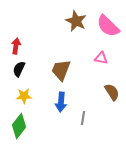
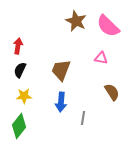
red arrow: moved 2 px right
black semicircle: moved 1 px right, 1 px down
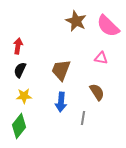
brown semicircle: moved 15 px left
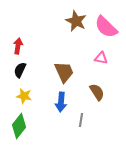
pink semicircle: moved 2 px left, 1 px down
brown trapezoid: moved 3 px right, 2 px down; rotated 135 degrees clockwise
yellow star: rotated 14 degrees clockwise
gray line: moved 2 px left, 2 px down
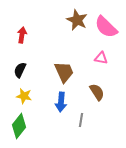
brown star: moved 1 px right, 1 px up
red arrow: moved 4 px right, 11 px up
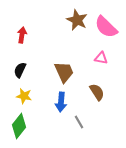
gray line: moved 2 px left, 2 px down; rotated 40 degrees counterclockwise
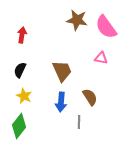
brown star: rotated 15 degrees counterclockwise
pink semicircle: rotated 10 degrees clockwise
brown trapezoid: moved 2 px left, 1 px up
brown semicircle: moved 7 px left, 5 px down
yellow star: rotated 14 degrees clockwise
gray line: rotated 32 degrees clockwise
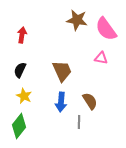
pink semicircle: moved 2 px down
brown semicircle: moved 4 px down
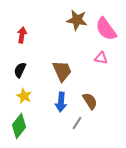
gray line: moved 2 px left, 1 px down; rotated 32 degrees clockwise
